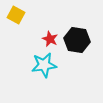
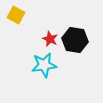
black hexagon: moved 2 px left
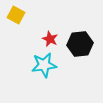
black hexagon: moved 5 px right, 4 px down; rotated 15 degrees counterclockwise
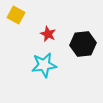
red star: moved 2 px left, 5 px up
black hexagon: moved 3 px right
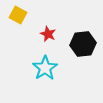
yellow square: moved 2 px right
cyan star: moved 1 px right, 3 px down; rotated 25 degrees counterclockwise
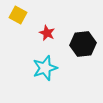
red star: moved 1 px left, 1 px up
cyan star: rotated 15 degrees clockwise
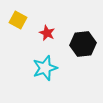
yellow square: moved 5 px down
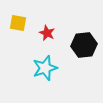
yellow square: moved 3 px down; rotated 18 degrees counterclockwise
black hexagon: moved 1 px right, 1 px down
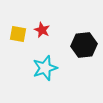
yellow square: moved 11 px down
red star: moved 5 px left, 3 px up
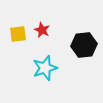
yellow square: rotated 18 degrees counterclockwise
